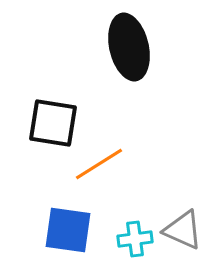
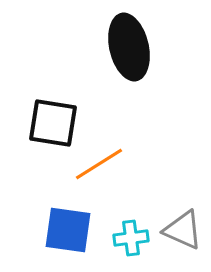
cyan cross: moved 4 px left, 1 px up
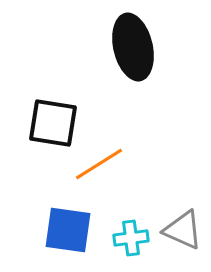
black ellipse: moved 4 px right
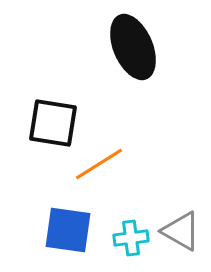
black ellipse: rotated 10 degrees counterclockwise
gray triangle: moved 2 px left, 1 px down; rotated 6 degrees clockwise
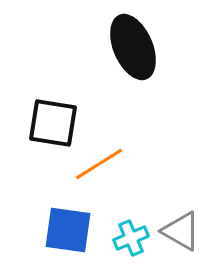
cyan cross: rotated 16 degrees counterclockwise
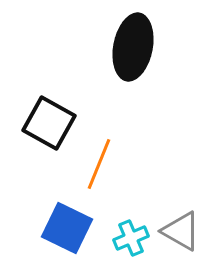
black ellipse: rotated 34 degrees clockwise
black square: moved 4 px left; rotated 20 degrees clockwise
orange line: rotated 36 degrees counterclockwise
blue square: moved 1 px left, 2 px up; rotated 18 degrees clockwise
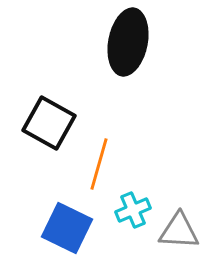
black ellipse: moved 5 px left, 5 px up
orange line: rotated 6 degrees counterclockwise
gray triangle: moved 2 px left; rotated 27 degrees counterclockwise
cyan cross: moved 2 px right, 28 px up
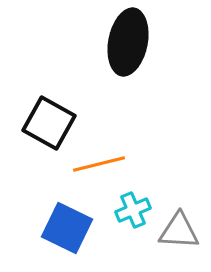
orange line: rotated 60 degrees clockwise
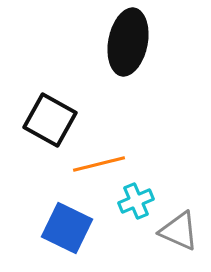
black square: moved 1 px right, 3 px up
cyan cross: moved 3 px right, 9 px up
gray triangle: rotated 21 degrees clockwise
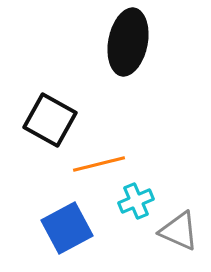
blue square: rotated 36 degrees clockwise
